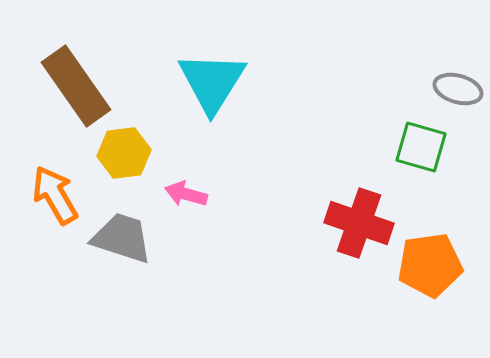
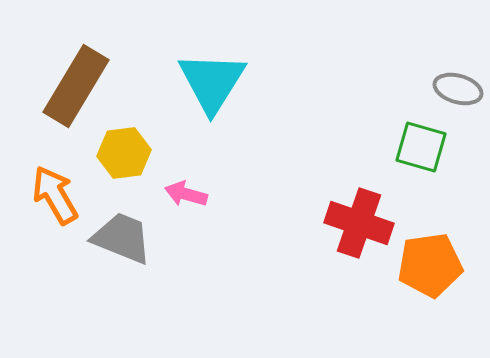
brown rectangle: rotated 66 degrees clockwise
gray trapezoid: rotated 4 degrees clockwise
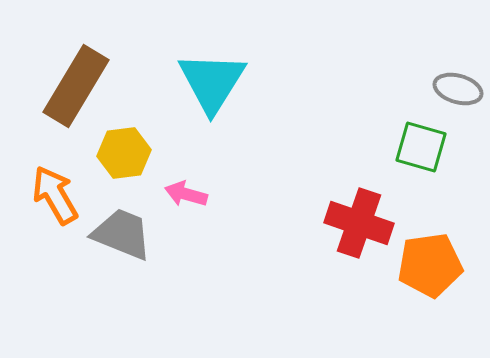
gray trapezoid: moved 4 px up
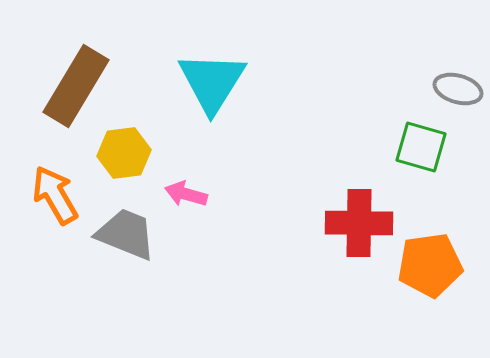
red cross: rotated 18 degrees counterclockwise
gray trapezoid: moved 4 px right
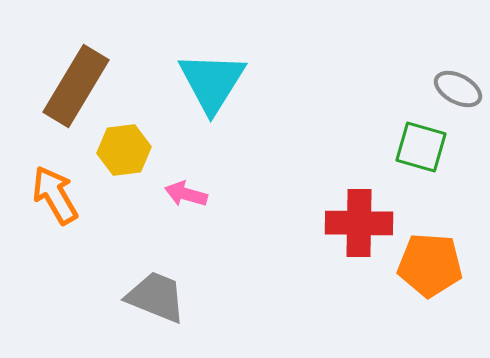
gray ellipse: rotated 12 degrees clockwise
yellow hexagon: moved 3 px up
gray trapezoid: moved 30 px right, 63 px down
orange pentagon: rotated 12 degrees clockwise
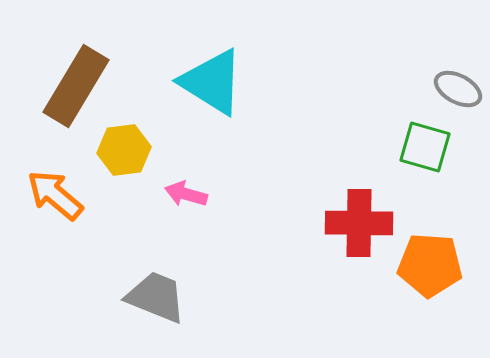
cyan triangle: rotated 30 degrees counterclockwise
green square: moved 4 px right
orange arrow: rotated 20 degrees counterclockwise
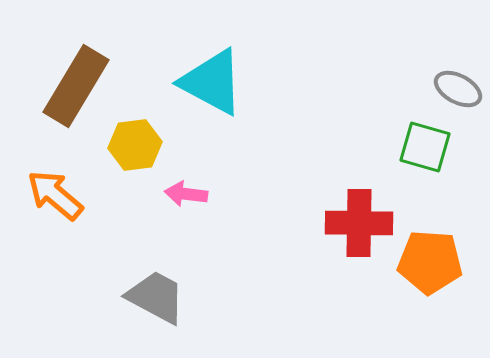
cyan triangle: rotated 4 degrees counterclockwise
yellow hexagon: moved 11 px right, 5 px up
pink arrow: rotated 9 degrees counterclockwise
orange pentagon: moved 3 px up
gray trapezoid: rotated 6 degrees clockwise
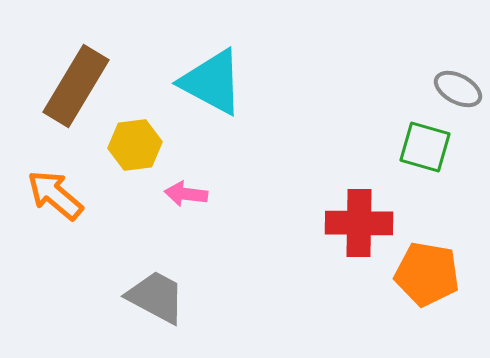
orange pentagon: moved 3 px left, 12 px down; rotated 6 degrees clockwise
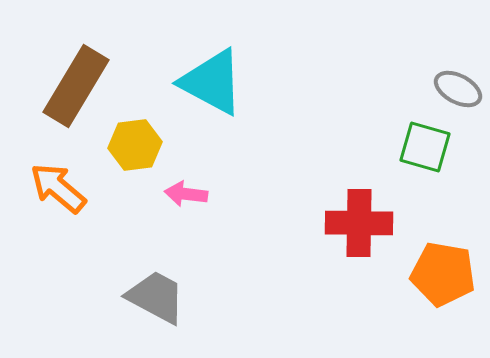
orange arrow: moved 3 px right, 7 px up
orange pentagon: moved 16 px right
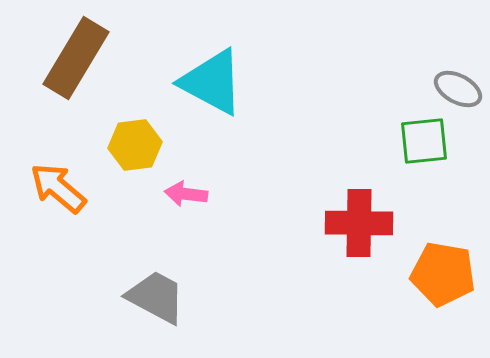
brown rectangle: moved 28 px up
green square: moved 1 px left, 6 px up; rotated 22 degrees counterclockwise
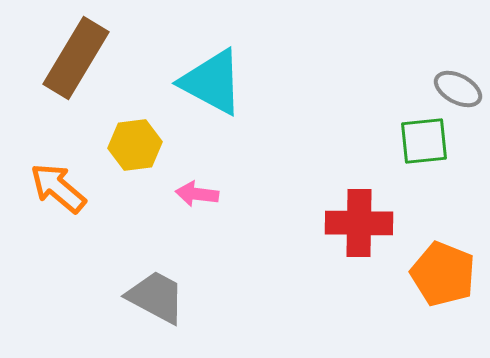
pink arrow: moved 11 px right
orange pentagon: rotated 12 degrees clockwise
